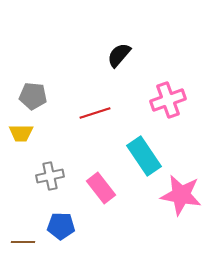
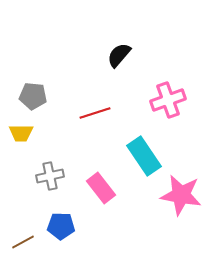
brown line: rotated 30 degrees counterclockwise
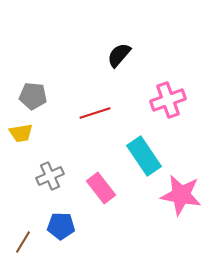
yellow trapezoid: rotated 10 degrees counterclockwise
gray cross: rotated 12 degrees counterclockwise
brown line: rotated 30 degrees counterclockwise
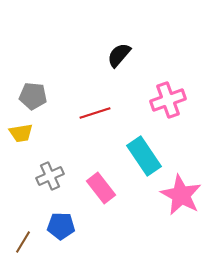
pink star: rotated 18 degrees clockwise
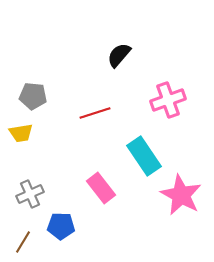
gray cross: moved 20 px left, 18 px down
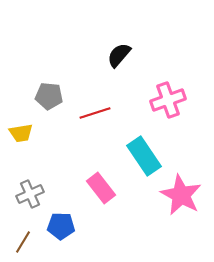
gray pentagon: moved 16 px right
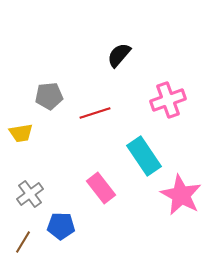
gray pentagon: rotated 12 degrees counterclockwise
gray cross: rotated 12 degrees counterclockwise
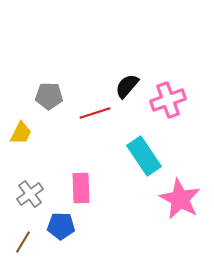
black semicircle: moved 8 px right, 31 px down
gray pentagon: rotated 8 degrees clockwise
yellow trapezoid: rotated 55 degrees counterclockwise
pink rectangle: moved 20 px left; rotated 36 degrees clockwise
pink star: moved 1 px left, 4 px down
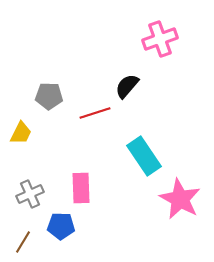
pink cross: moved 8 px left, 61 px up
gray cross: rotated 12 degrees clockwise
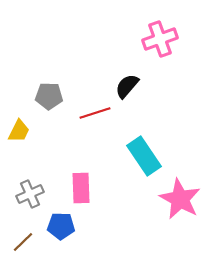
yellow trapezoid: moved 2 px left, 2 px up
brown line: rotated 15 degrees clockwise
